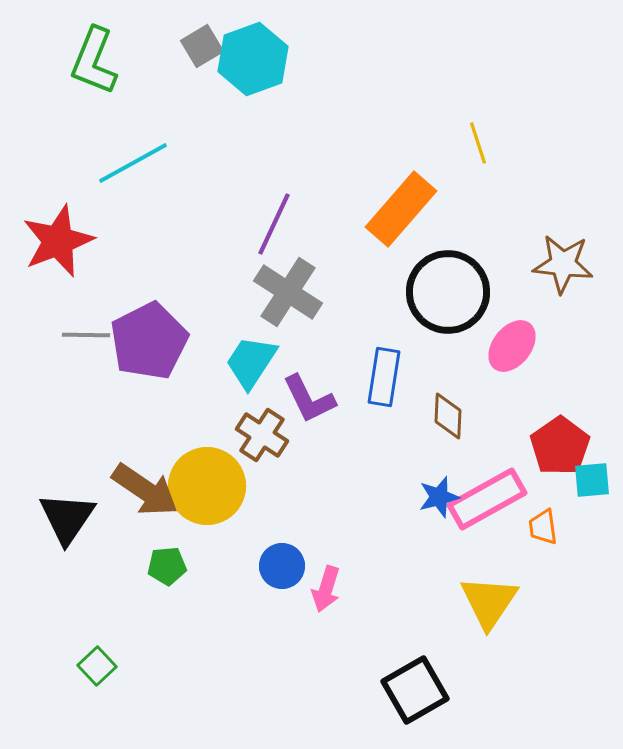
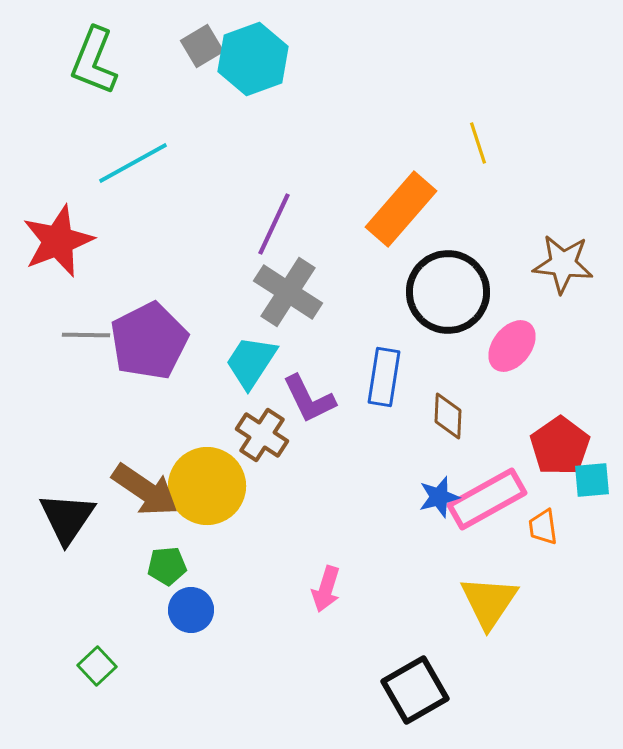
blue circle: moved 91 px left, 44 px down
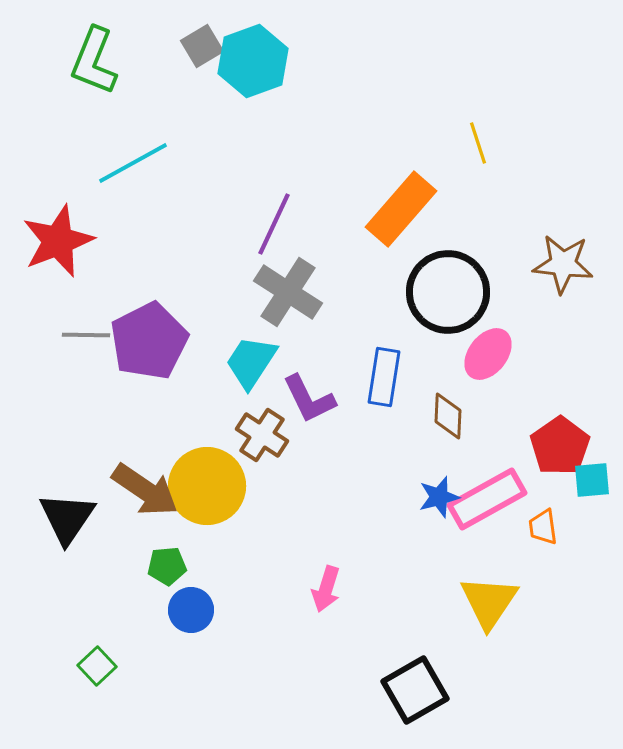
cyan hexagon: moved 2 px down
pink ellipse: moved 24 px left, 8 px down
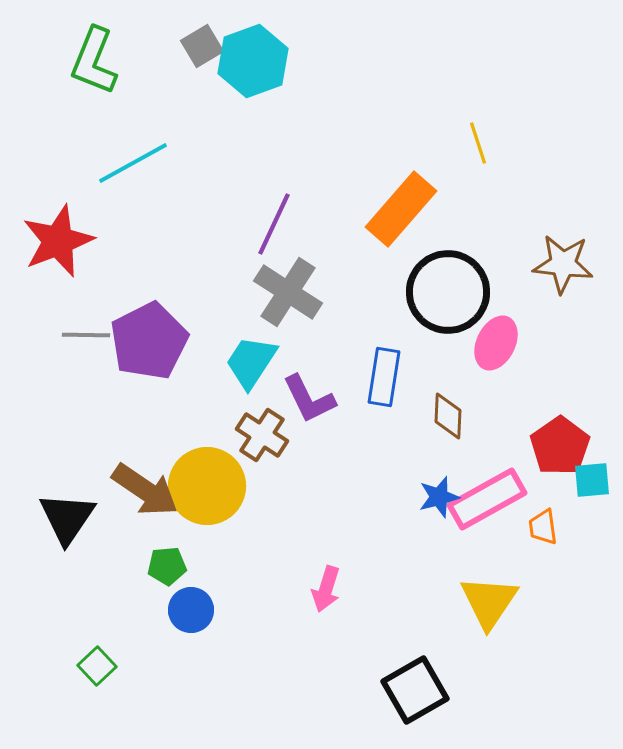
pink ellipse: moved 8 px right, 11 px up; rotated 12 degrees counterclockwise
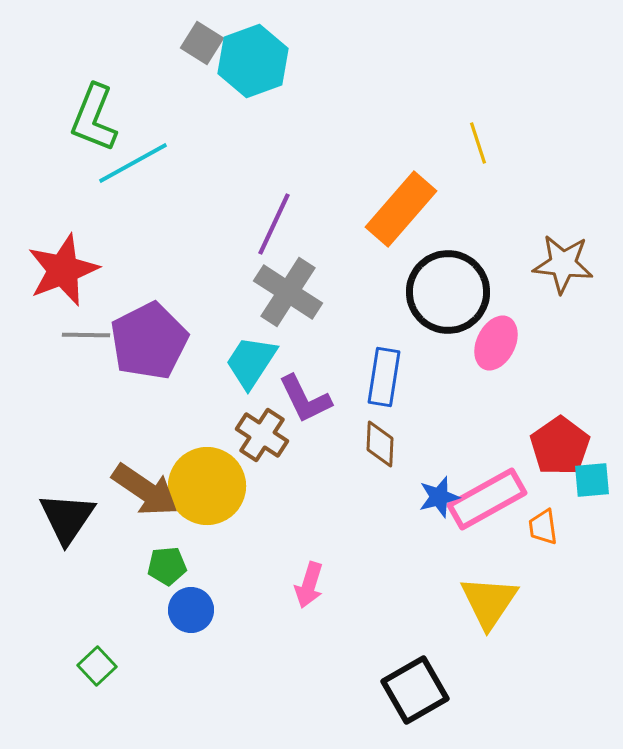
gray square: moved 3 px up; rotated 27 degrees counterclockwise
green L-shape: moved 57 px down
red star: moved 5 px right, 29 px down
purple L-shape: moved 4 px left
brown diamond: moved 68 px left, 28 px down
pink arrow: moved 17 px left, 4 px up
